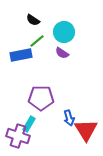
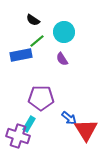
purple semicircle: moved 6 px down; rotated 24 degrees clockwise
blue arrow: rotated 35 degrees counterclockwise
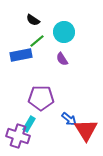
blue arrow: moved 1 px down
